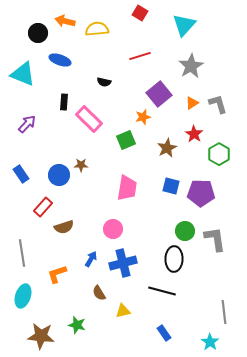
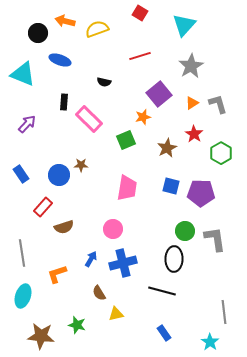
yellow semicircle at (97, 29): rotated 15 degrees counterclockwise
green hexagon at (219, 154): moved 2 px right, 1 px up
yellow triangle at (123, 311): moved 7 px left, 3 px down
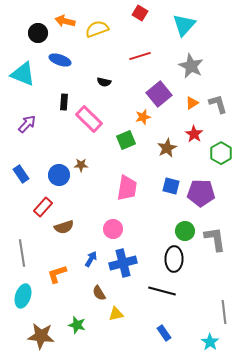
gray star at (191, 66): rotated 15 degrees counterclockwise
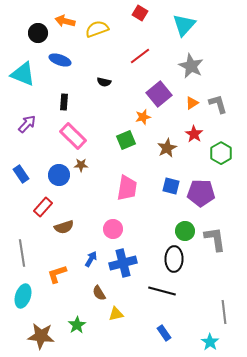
red line at (140, 56): rotated 20 degrees counterclockwise
pink rectangle at (89, 119): moved 16 px left, 17 px down
green star at (77, 325): rotated 24 degrees clockwise
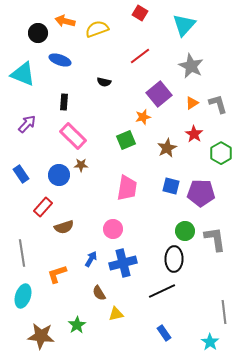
black line at (162, 291): rotated 40 degrees counterclockwise
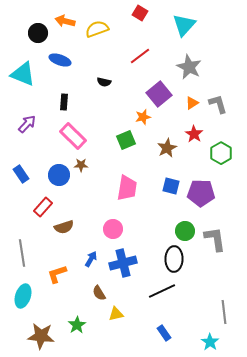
gray star at (191, 66): moved 2 px left, 1 px down
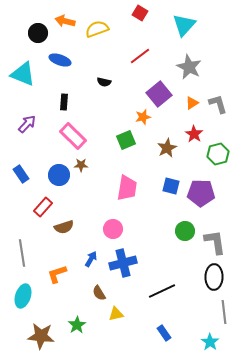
green hexagon at (221, 153): moved 3 px left, 1 px down; rotated 15 degrees clockwise
gray L-shape at (215, 239): moved 3 px down
black ellipse at (174, 259): moved 40 px right, 18 px down
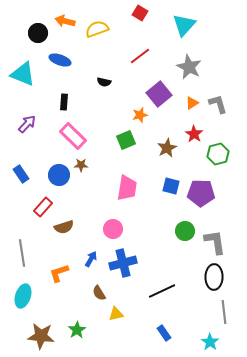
orange star at (143, 117): moved 3 px left, 2 px up
orange L-shape at (57, 274): moved 2 px right, 1 px up
green star at (77, 325): moved 5 px down
